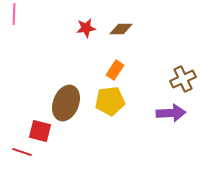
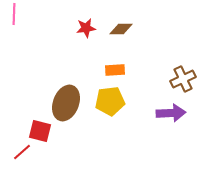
orange rectangle: rotated 54 degrees clockwise
red line: rotated 60 degrees counterclockwise
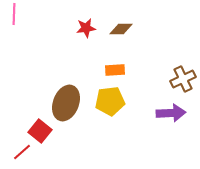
red square: rotated 25 degrees clockwise
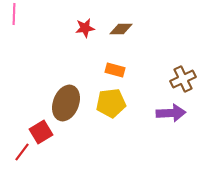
red star: moved 1 px left
orange rectangle: rotated 18 degrees clockwise
yellow pentagon: moved 1 px right, 2 px down
red square: moved 1 px right, 1 px down; rotated 20 degrees clockwise
red line: rotated 12 degrees counterclockwise
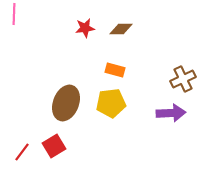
red square: moved 13 px right, 14 px down
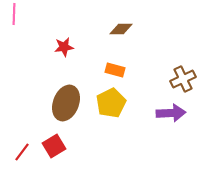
red star: moved 21 px left, 19 px down
yellow pentagon: rotated 20 degrees counterclockwise
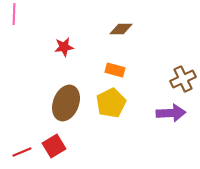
red line: rotated 30 degrees clockwise
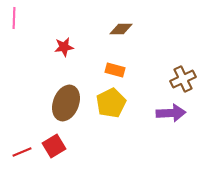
pink line: moved 4 px down
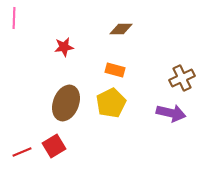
brown cross: moved 1 px left, 1 px up
purple arrow: rotated 16 degrees clockwise
